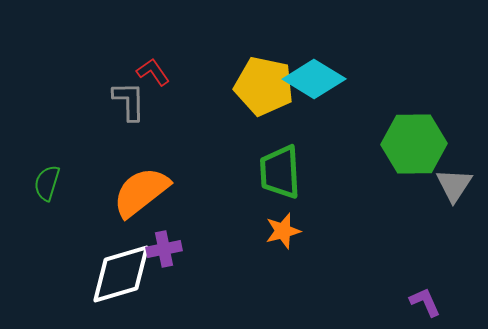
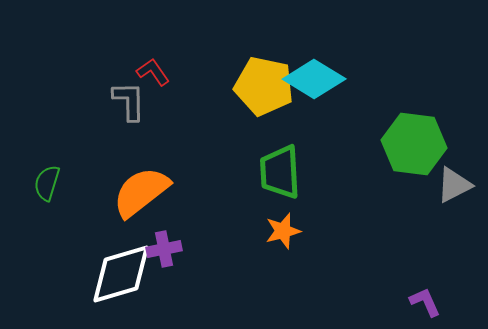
green hexagon: rotated 8 degrees clockwise
gray triangle: rotated 30 degrees clockwise
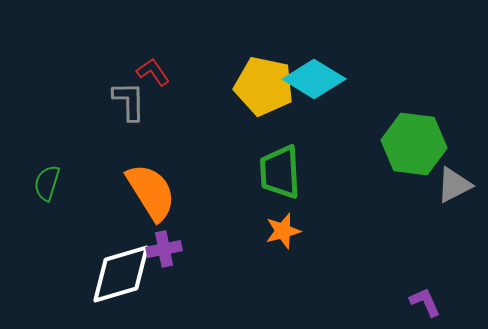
orange semicircle: moved 10 px right; rotated 96 degrees clockwise
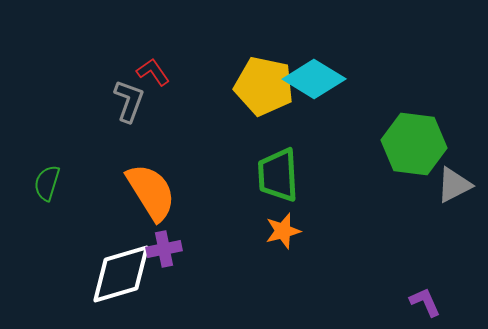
gray L-shape: rotated 21 degrees clockwise
green trapezoid: moved 2 px left, 3 px down
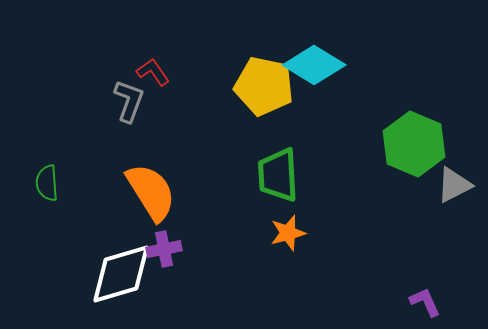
cyan diamond: moved 14 px up
green hexagon: rotated 16 degrees clockwise
green semicircle: rotated 21 degrees counterclockwise
orange star: moved 5 px right, 2 px down
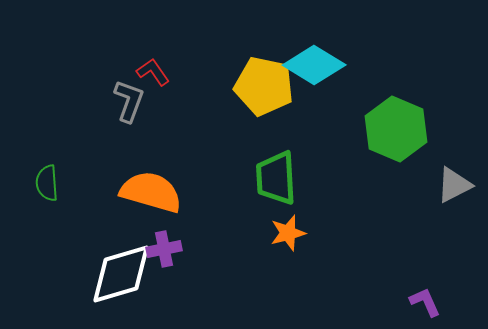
green hexagon: moved 18 px left, 15 px up
green trapezoid: moved 2 px left, 3 px down
orange semicircle: rotated 42 degrees counterclockwise
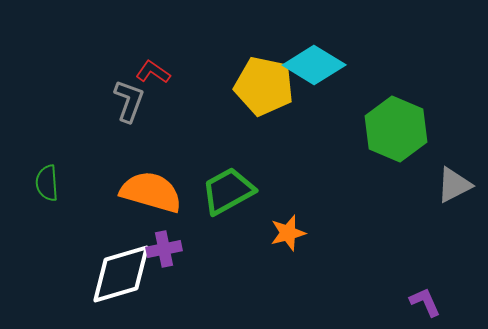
red L-shape: rotated 20 degrees counterclockwise
green trapezoid: moved 48 px left, 13 px down; rotated 64 degrees clockwise
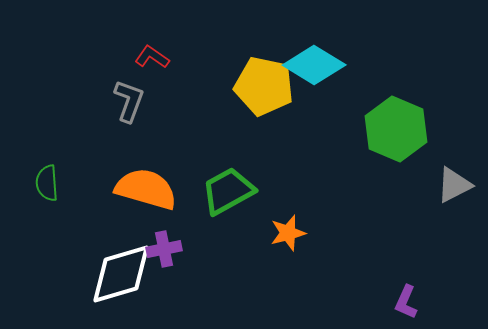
red L-shape: moved 1 px left, 15 px up
orange semicircle: moved 5 px left, 3 px up
purple L-shape: moved 19 px left; rotated 132 degrees counterclockwise
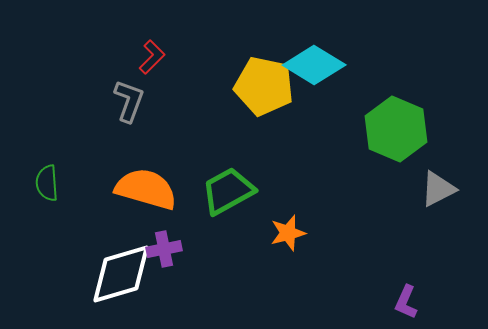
red L-shape: rotated 100 degrees clockwise
gray triangle: moved 16 px left, 4 px down
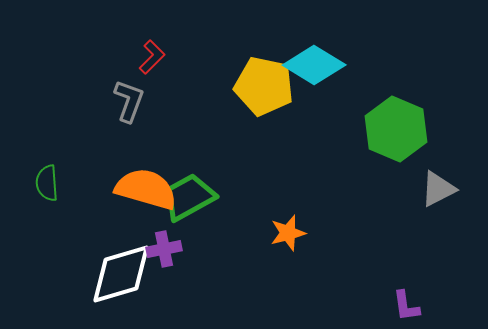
green trapezoid: moved 39 px left, 6 px down
purple L-shape: moved 4 px down; rotated 32 degrees counterclockwise
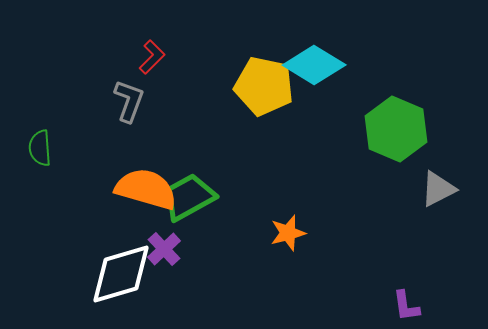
green semicircle: moved 7 px left, 35 px up
purple cross: rotated 32 degrees counterclockwise
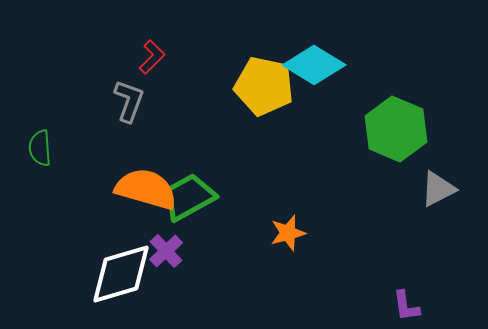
purple cross: moved 2 px right, 2 px down
